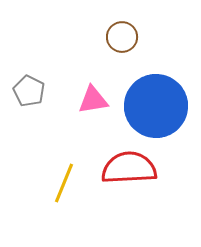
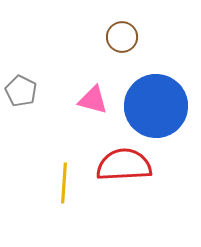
gray pentagon: moved 8 px left
pink triangle: rotated 24 degrees clockwise
red semicircle: moved 5 px left, 3 px up
yellow line: rotated 18 degrees counterclockwise
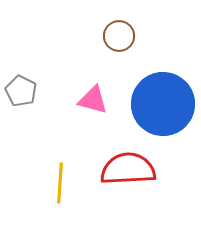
brown circle: moved 3 px left, 1 px up
blue circle: moved 7 px right, 2 px up
red semicircle: moved 4 px right, 4 px down
yellow line: moved 4 px left
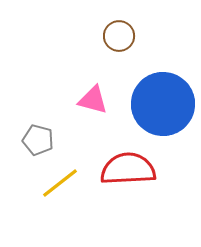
gray pentagon: moved 17 px right, 49 px down; rotated 12 degrees counterclockwise
yellow line: rotated 48 degrees clockwise
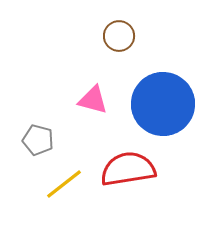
red semicircle: rotated 6 degrees counterclockwise
yellow line: moved 4 px right, 1 px down
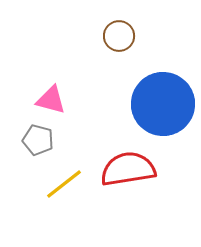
pink triangle: moved 42 px left
